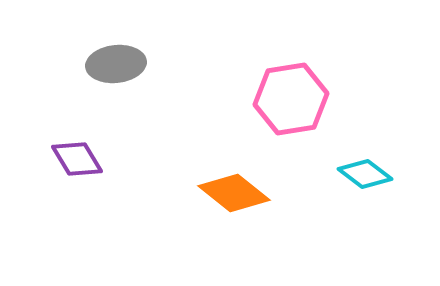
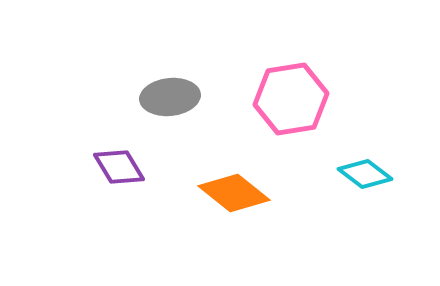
gray ellipse: moved 54 px right, 33 px down
purple diamond: moved 42 px right, 8 px down
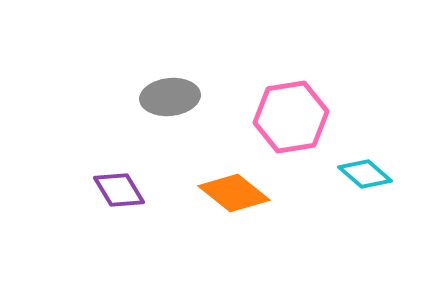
pink hexagon: moved 18 px down
purple diamond: moved 23 px down
cyan diamond: rotated 4 degrees clockwise
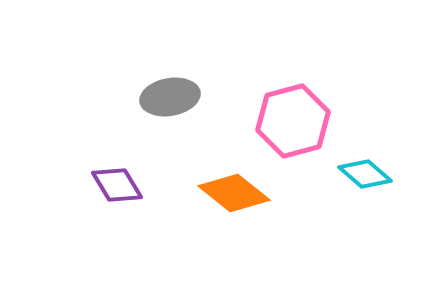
gray ellipse: rotated 4 degrees counterclockwise
pink hexagon: moved 2 px right, 4 px down; rotated 6 degrees counterclockwise
purple diamond: moved 2 px left, 5 px up
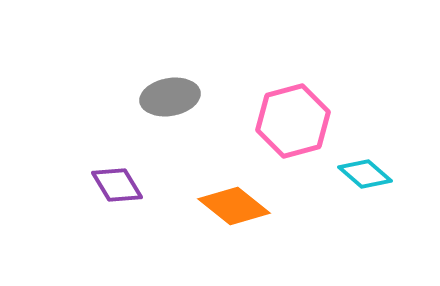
orange diamond: moved 13 px down
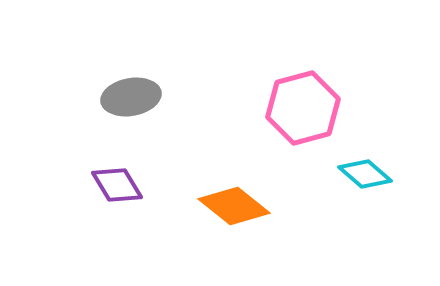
gray ellipse: moved 39 px left
pink hexagon: moved 10 px right, 13 px up
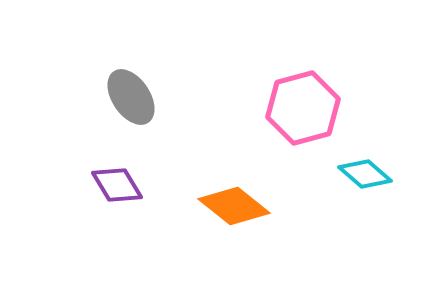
gray ellipse: rotated 66 degrees clockwise
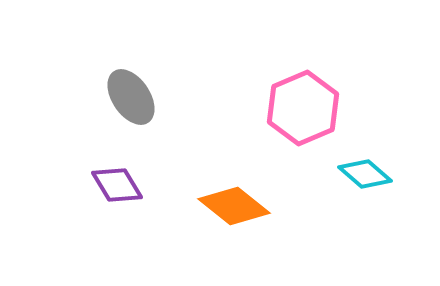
pink hexagon: rotated 8 degrees counterclockwise
